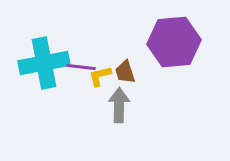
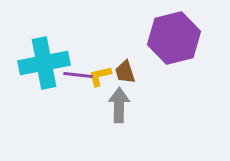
purple hexagon: moved 4 px up; rotated 9 degrees counterclockwise
purple line: moved 3 px left, 8 px down
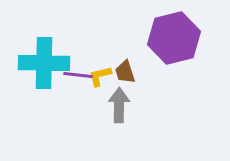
cyan cross: rotated 12 degrees clockwise
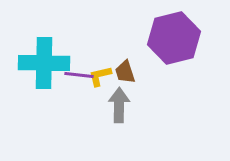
purple line: moved 1 px right
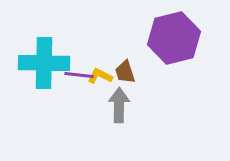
yellow L-shape: rotated 40 degrees clockwise
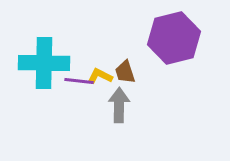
purple line: moved 6 px down
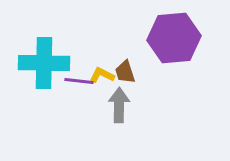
purple hexagon: rotated 9 degrees clockwise
yellow L-shape: moved 2 px right, 1 px up
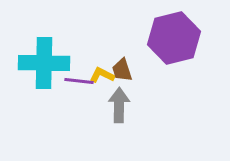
purple hexagon: rotated 9 degrees counterclockwise
brown trapezoid: moved 3 px left, 2 px up
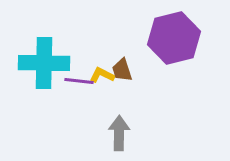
gray arrow: moved 28 px down
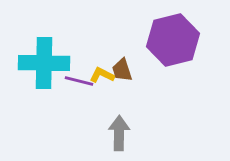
purple hexagon: moved 1 px left, 2 px down
purple line: rotated 8 degrees clockwise
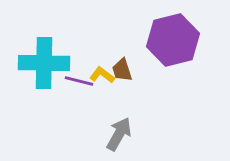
yellow L-shape: rotated 10 degrees clockwise
gray arrow: moved 1 px down; rotated 28 degrees clockwise
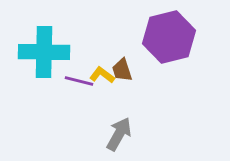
purple hexagon: moved 4 px left, 3 px up
cyan cross: moved 11 px up
